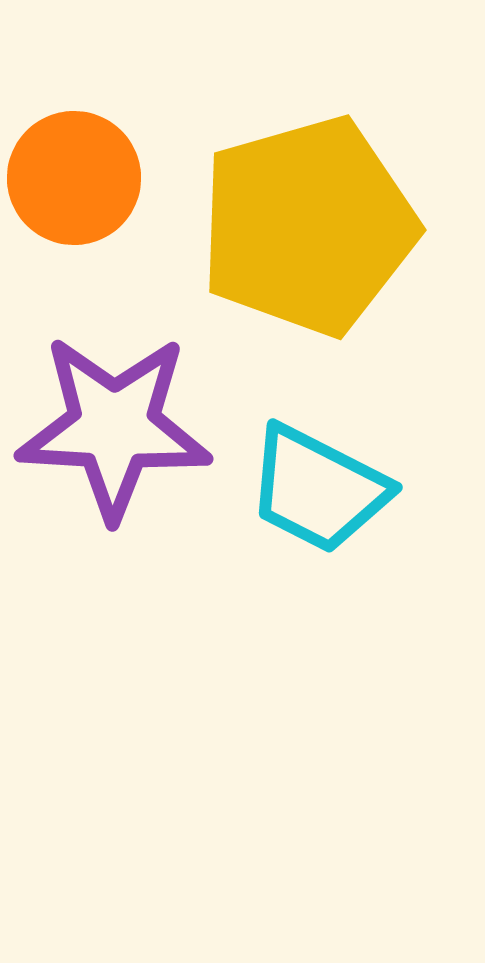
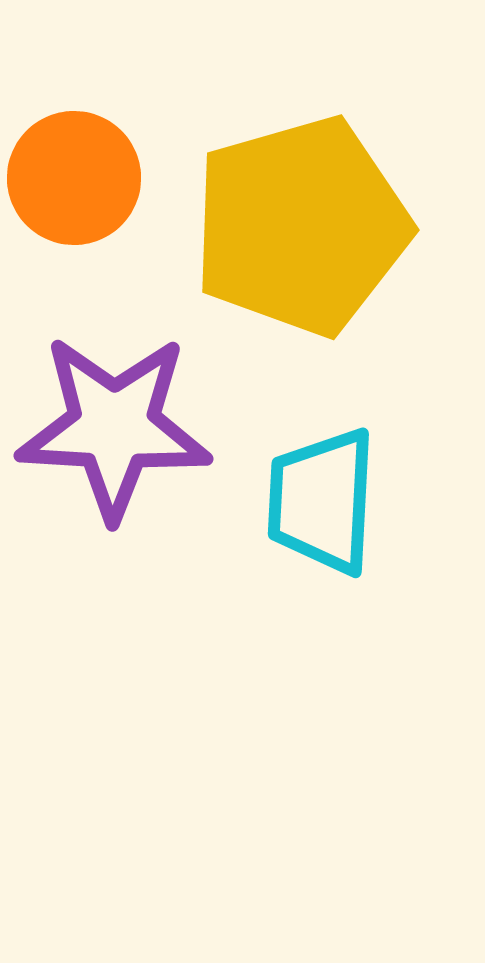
yellow pentagon: moved 7 px left
cyan trapezoid: moved 4 px right, 12 px down; rotated 66 degrees clockwise
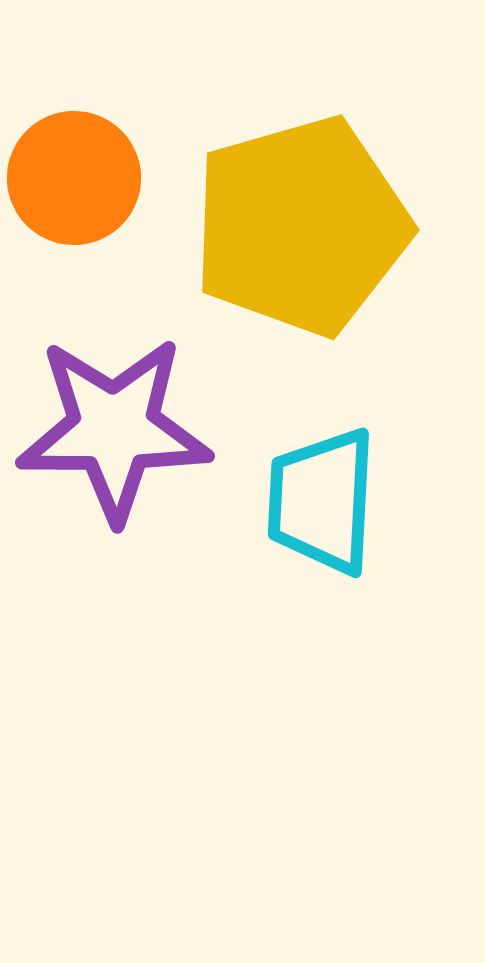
purple star: moved 2 px down; rotated 3 degrees counterclockwise
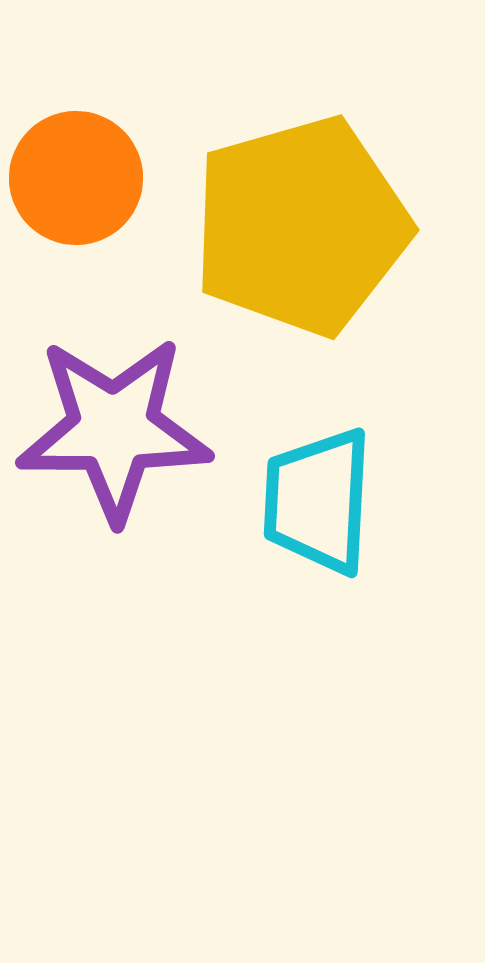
orange circle: moved 2 px right
cyan trapezoid: moved 4 px left
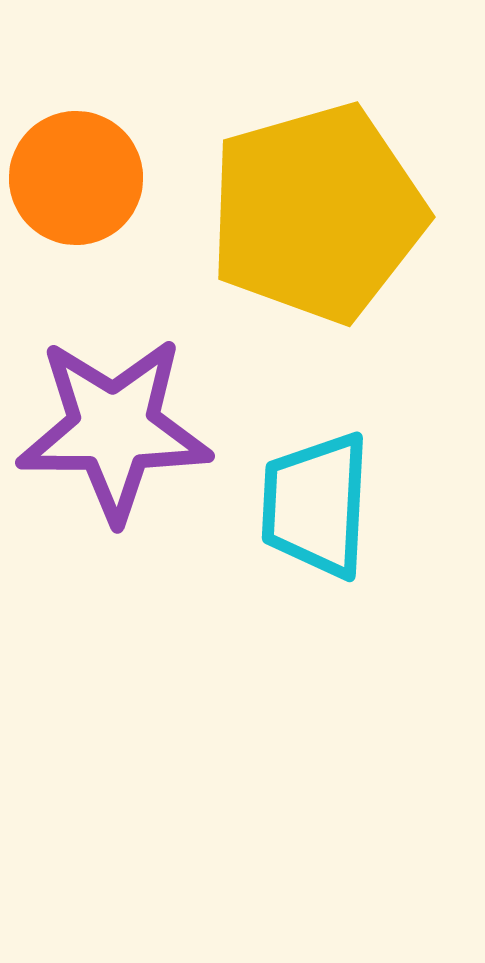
yellow pentagon: moved 16 px right, 13 px up
cyan trapezoid: moved 2 px left, 4 px down
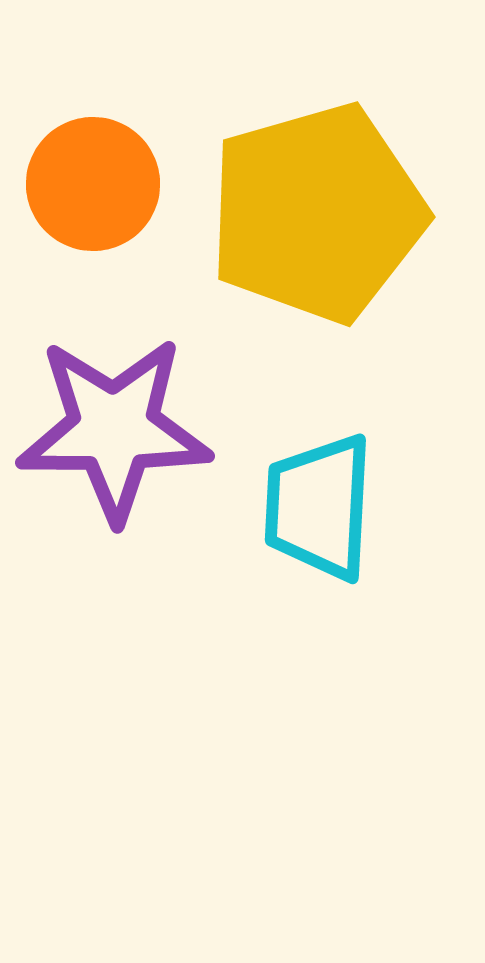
orange circle: moved 17 px right, 6 px down
cyan trapezoid: moved 3 px right, 2 px down
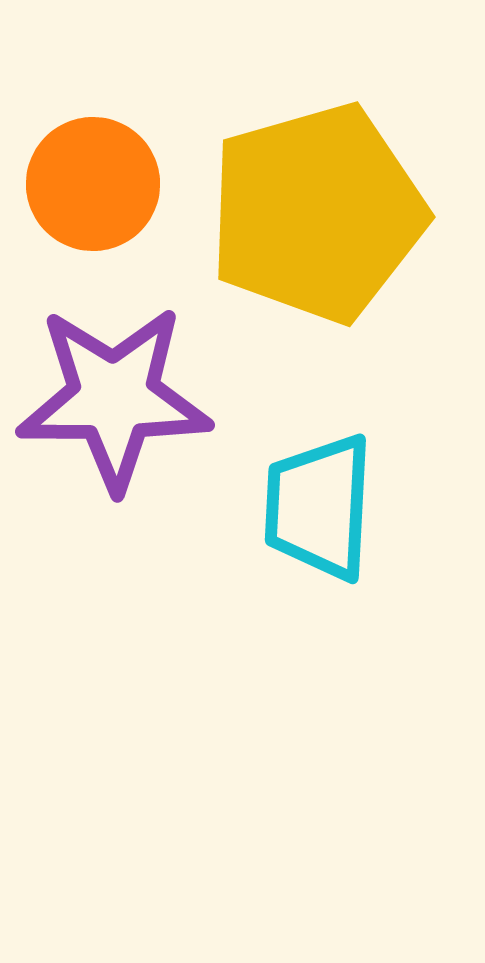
purple star: moved 31 px up
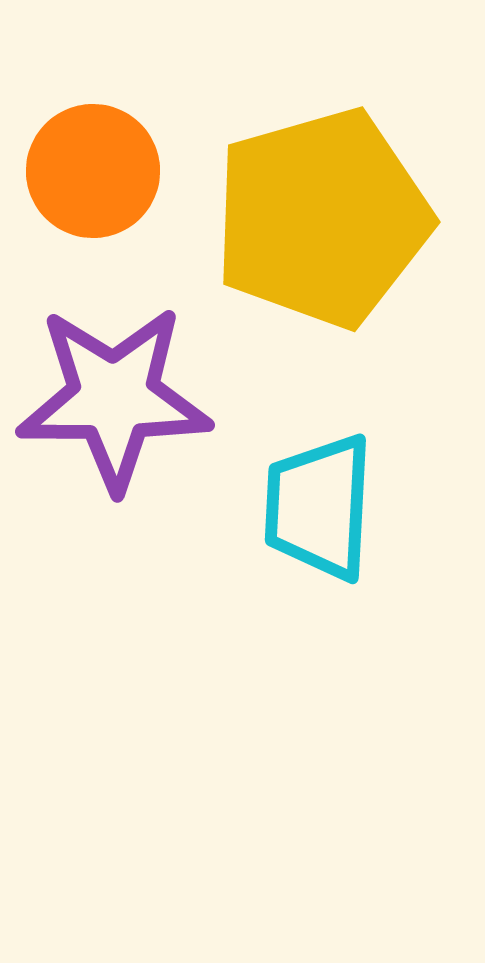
orange circle: moved 13 px up
yellow pentagon: moved 5 px right, 5 px down
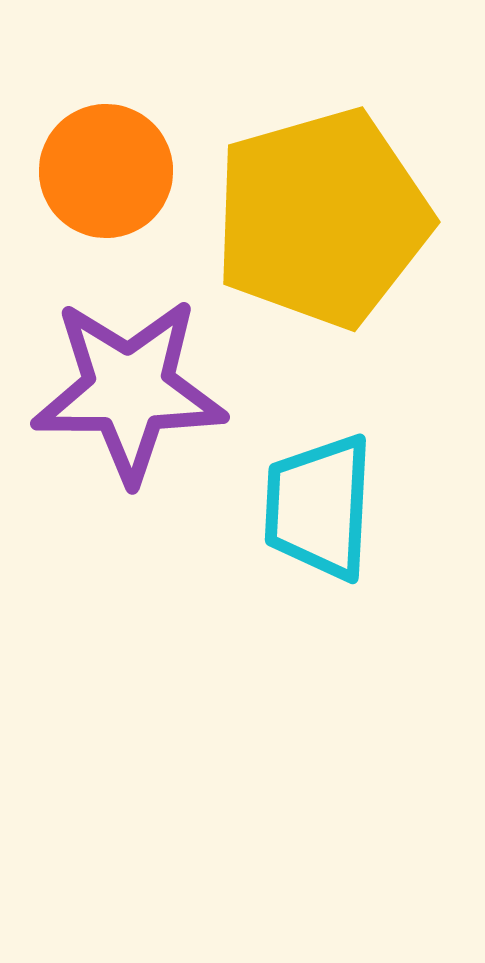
orange circle: moved 13 px right
purple star: moved 15 px right, 8 px up
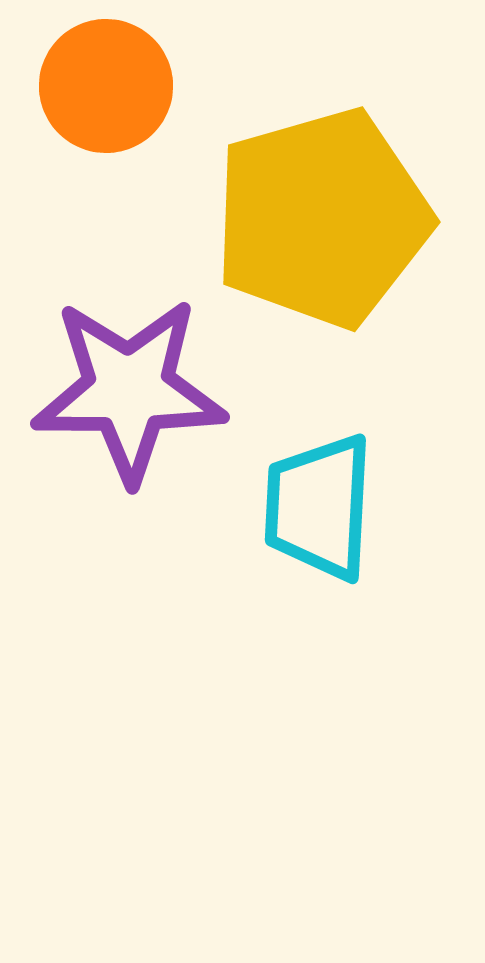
orange circle: moved 85 px up
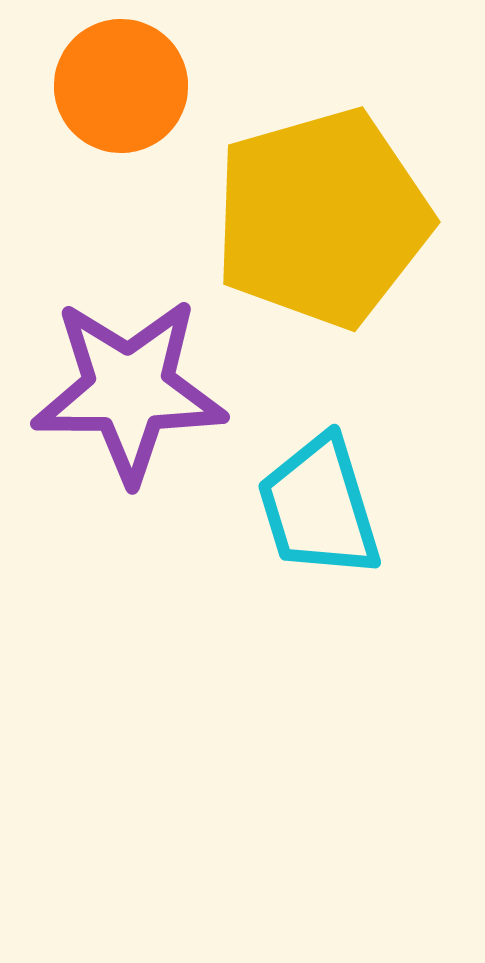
orange circle: moved 15 px right
cyan trapezoid: rotated 20 degrees counterclockwise
